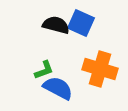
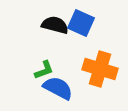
black semicircle: moved 1 px left
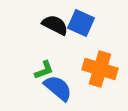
black semicircle: rotated 12 degrees clockwise
blue semicircle: rotated 12 degrees clockwise
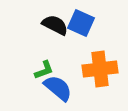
orange cross: rotated 24 degrees counterclockwise
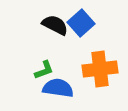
blue square: rotated 24 degrees clockwise
blue semicircle: rotated 32 degrees counterclockwise
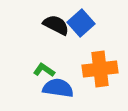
black semicircle: moved 1 px right
green L-shape: rotated 125 degrees counterclockwise
